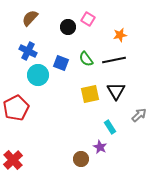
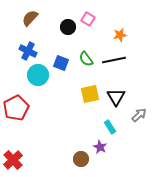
black triangle: moved 6 px down
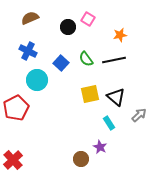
brown semicircle: rotated 24 degrees clockwise
blue square: rotated 21 degrees clockwise
cyan circle: moved 1 px left, 5 px down
black triangle: rotated 18 degrees counterclockwise
cyan rectangle: moved 1 px left, 4 px up
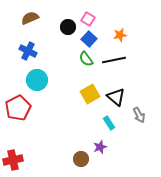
blue square: moved 28 px right, 24 px up
yellow square: rotated 18 degrees counterclockwise
red pentagon: moved 2 px right
gray arrow: rotated 105 degrees clockwise
purple star: rotated 24 degrees clockwise
red cross: rotated 30 degrees clockwise
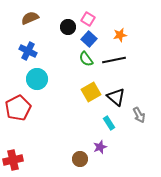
cyan circle: moved 1 px up
yellow square: moved 1 px right, 2 px up
brown circle: moved 1 px left
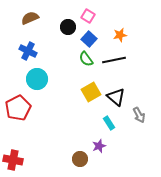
pink square: moved 3 px up
purple star: moved 1 px left, 1 px up
red cross: rotated 24 degrees clockwise
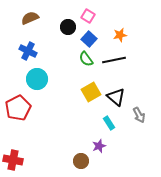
brown circle: moved 1 px right, 2 px down
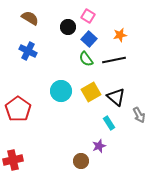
brown semicircle: rotated 54 degrees clockwise
cyan circle: moved 24 px right, 12 px down
red pentagon: moved 1 px down; rotated 10 degrees counterclockwise
red cross: rotated 24 degrees counterclockwise
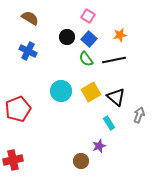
black circle: moved 1 px left, 10 px down
red pentagon: rotated 15 degrees clockwise
gray arrow: rotated 133 degrees counterclockwise
